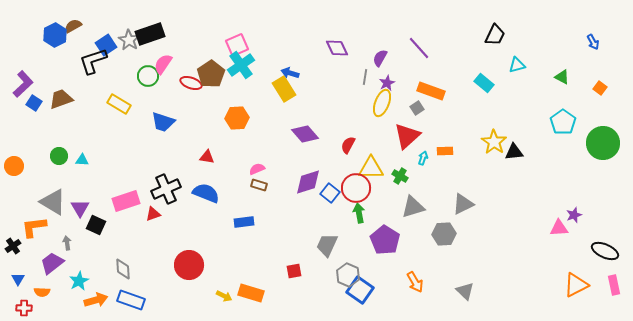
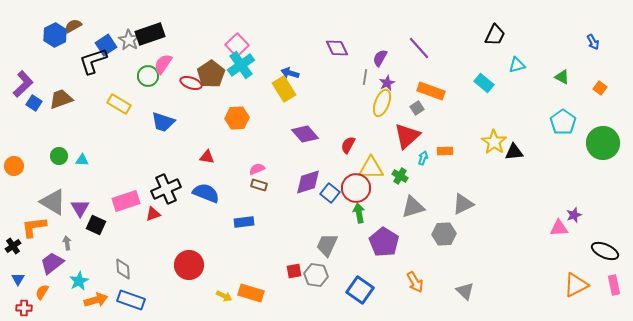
pink square at (237, 45): rotated 20 degrees counterclockwise
purple pentagon at (385, 240): moved 1 px left, 2 px down
gray hexagon at (348, 275): moved 32 px left; rotated 15 degrees counterclockwise
orange semicircle at (42, 292): rotated 119 degrees clockwise
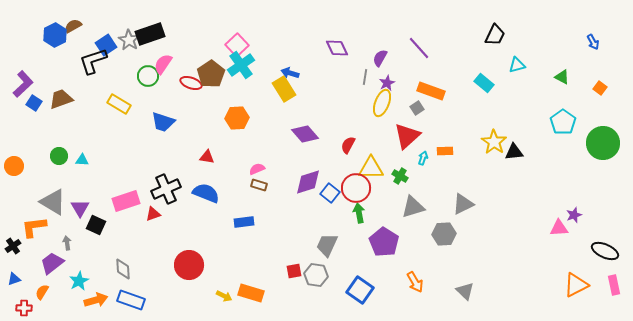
blue triangle at (18, 279): moved 4 px left; rotated 40 degrees clockwise
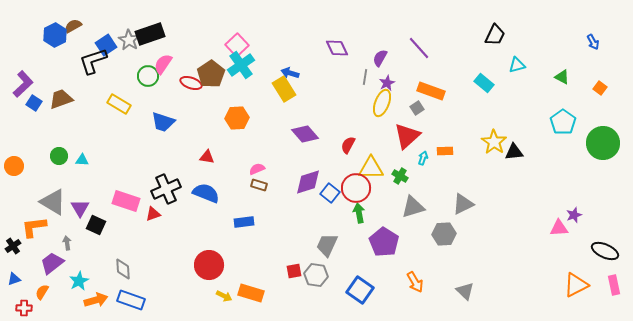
pink rectangle at (126, 201): rotated 36 degrees clockwise
red circle at (189, 265): moved 20 px right
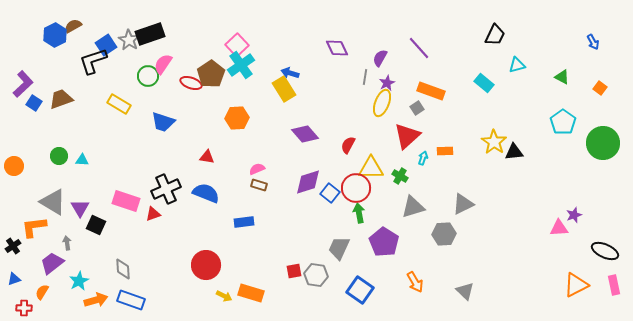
gray trapezoid at (327, 245): moved 12 px right, 3 px down
red circle at (209, 265): moved 3 px left
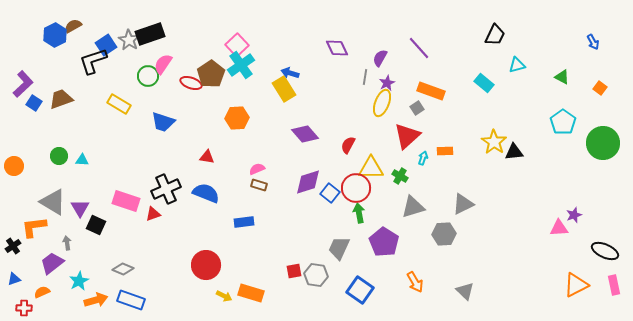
gray diamond at (123, 269): rotated 65 degrees counterclockwise
orange semicircle at (42, 292): rotated 35 degrees clockwise
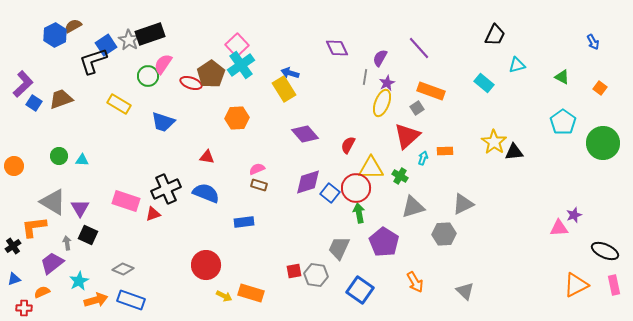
black square at (96, 225): moved 8 px left, 10 px down
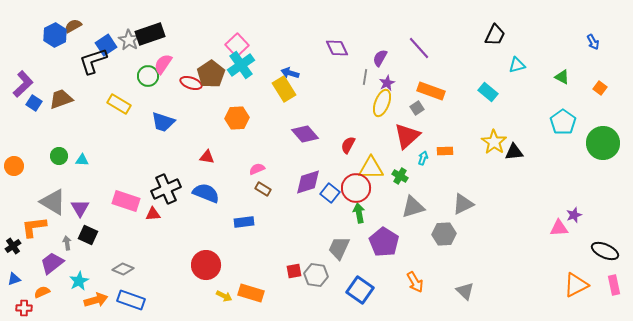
cyan rectangle at (484, 83): moved 4 px right, 9 px down
brown rectangle at (259, 185): moved 4 px right, 4 px down; rotated 14 degrees clockwise
red triangle at (153, 214): rotated 14 degrees clockwise
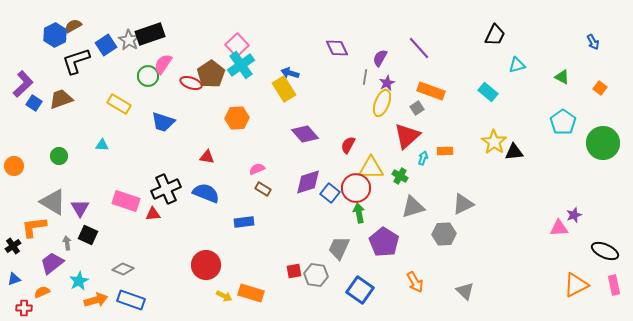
black L-shape at (93, 61): moved 17 px left
cyan triangle at (82, 160): moved 20 px right, 15 px up
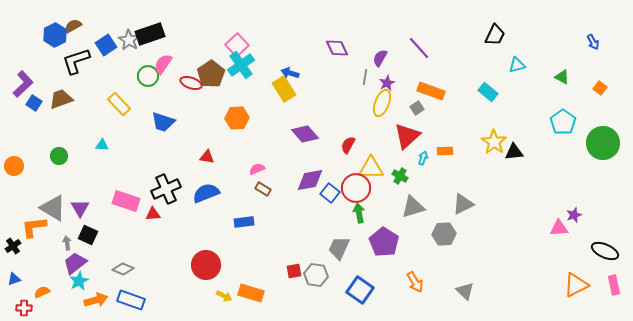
yellow rectangle at (119, 104): rotated 15 degrees clockwise
purple diamond at (308, 182): moved 2 px right, 2 px up; rotated 8 degrees clockwise
blue semicircle at (206, 193): rotated 44 degrees counterclockwise
gray triangle at (53, 202): moved 6 px down
purple trapezoid at (52, 263): moved 23 px right
